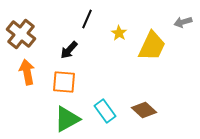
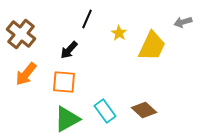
orange arrow: moved 1 px left, 2 px down; rotated 130 degrees counterclockwise
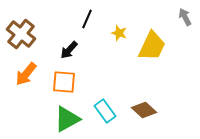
gray arrow: moved 2 px right, 5 px up; rotated 78 degrees clockwise
yellow star: rotated 14 degrees counterclockwise
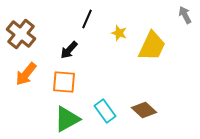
gray arrow: moved 2 px up
